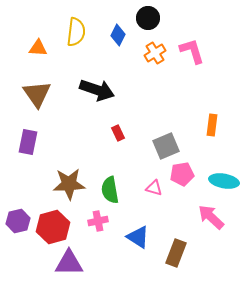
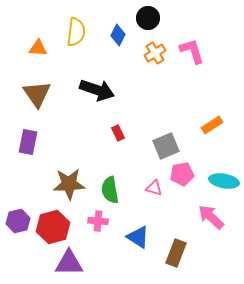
orange rectangle: rotated 50 degrees clockwise
pink cross: rotated 18 degrees clockwise
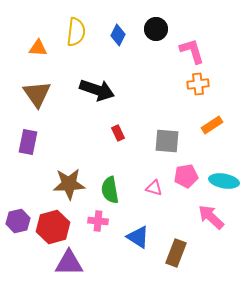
black circle: moved 8 px right, 11 px down
orange cross: moved 43 px right, 31 px down; rotated 25 degrees clockwise
gray square: moved 1 px right, 5 px up; rotated 28 degrees clockwise
pink pentagon: moved 4 px right, 2 px down
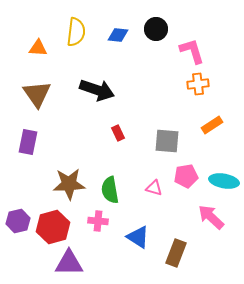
blue diamond: rotated 70 degrees clockwise
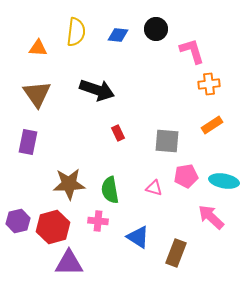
orange cross: moved 11 px right
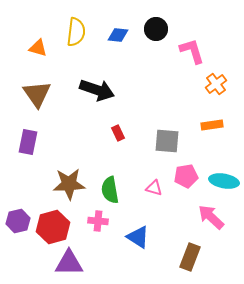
orange triangle: rotated 12 degrees clockwise
orange cross: moved 7 px right; rotated 30 degrees counterclockwise
orange rectangle: rotated 25 degrees clockwise
brown rectangle: moved 14 px right, 4 px down
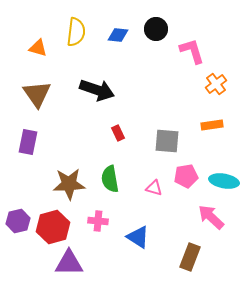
green semicircle: moved 11 px up
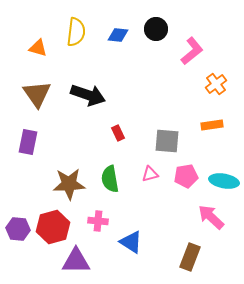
pink L-shape: rotated 68 degrees clockwise
black arrow: moved 9 px left, 5 px down
pink triangle: moved 4 px left, 14 px up; rotated 30 degrees counterclockwise
purple hexagon: moved 8 px down; rotated 20 degrees clockwise
blue triangle: moved 7 px left, 5 px down
purple triangle: moved 7 px right, 2 px up
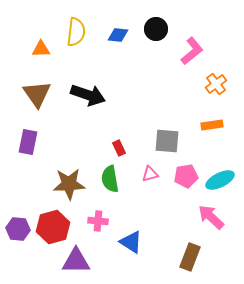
orange triangle: moved 3 px right, 1 px down; rotated 18 degrees counterclockwise
red rectangle: moved 1 px right, 15 px down
cyan ellipse: moved 4 px left, 1 px up; rotated 36 degrees counterclockwise
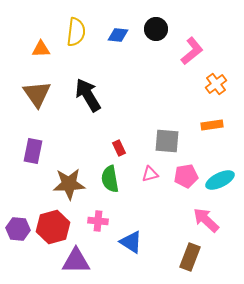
black arrow: rotated 140 degrees counterclockwise
purple rectangle: moved 5 px right, 9 px down
pink arrow: moved 5 px left, 3 px down
